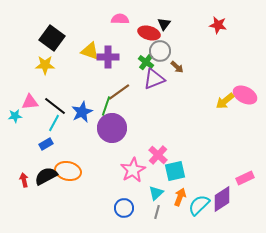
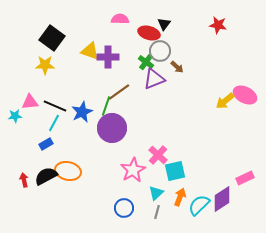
black line: rotated 15 degrees counterclockwise
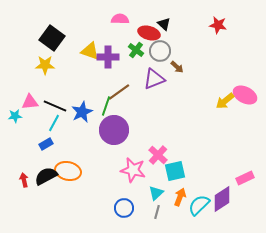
black triangle: rotated 24 degrees counterclockwise
green cross: moved 10 px left, 12 px up
purple circle: moved 2 px right, 2 px down
pink star: rotated 30 degrees counterclockwise
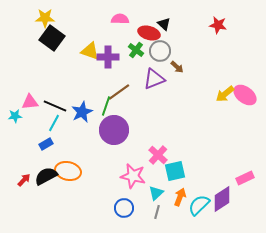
yellow star: moved 47 px up
pink ellipse: rotated 10 degrees clockwise
yellow arrow: moved 7 px up
pink star: moved 6 px down
red arrow: rotated 56 degrees clockwise
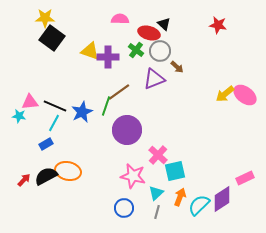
cyan star: moved 4 px right; rotated 16 degrees clockwise
purple circle: moved 13 px right
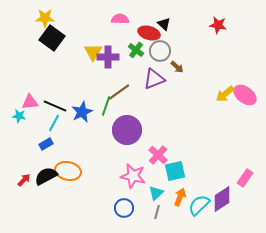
yellow triangle: moved 3 px right, 1 px down; rotated 42 degrees clockwise
pink rectangle: rotated 30 degrees counterclockwise
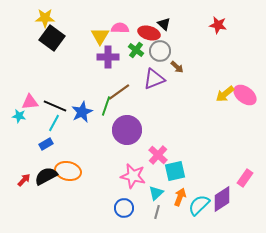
pink semicircle: moved 9 px down
yellow triangle: moved 7 px right, 16 px up
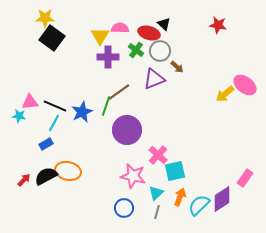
pink ellipse: moved 10 px up
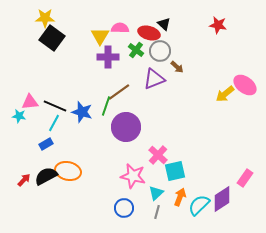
blue star: rotated 30 degrees counterclockwise
purple circle: moved 1 px left, 3 px up
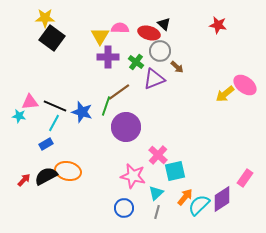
green cross: moved 12 px down
orange arrow: moved 5 px right; rotated 18 degrees clockwise
